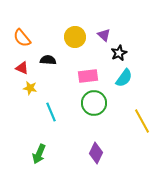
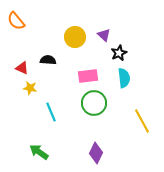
orange semicircle: moved 6 px left, 17 px up
cyan semicircle: rotated 42 degrees counterclockwise
green arrow: moved 2 px up; rotated 102 degrees clockwise
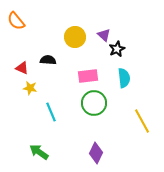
black star: moved 2 px left, 4 px up
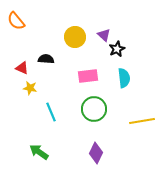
black semicircle: moved 2 px left, 1 px up
green circle: moved 6 px down
yellow line: rotated 70 degrees counterclockwise
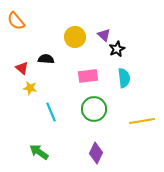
red triangle: rotated 16 degrees clockwise
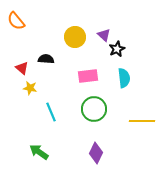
yellow line: rotated 10 degrees clockwise
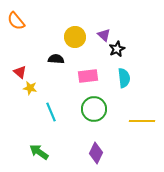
black semicircle: moved 10 px right
red triangle: moved 2 px left, 4 px down
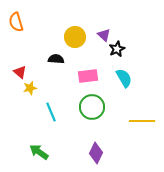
orange semicircle: moved 1 px down; rotated 24 degrees clockwise
cyan semicircle: rotated 24 degrees counterclockwise
yellow star: rotated 24 degrees counterclockwise
green circle: moved 2 px left, 2 px up
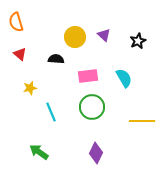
black star: moved 21 px right, 8 px up
red triangle: moved 18 px up
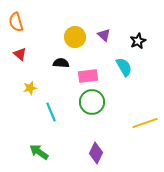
black semicircle: moved 5 px right, 4 px down
cyan semicircle: moved 11 px up
green circle: moved 5 px up
yellow line: moved 3 px right, 2 px down; rotated 20 degrees counterclockwise
